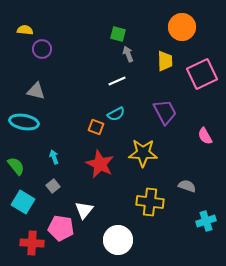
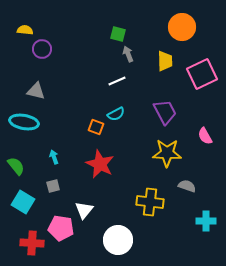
yellow star: moved 24 px right
gray square: rotated 24 degrees clockwise
cyan cross: rotated 18 degrees clockwise
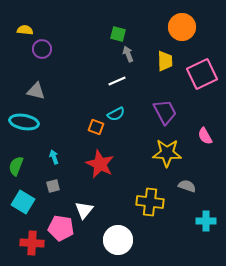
green semicircle: rotated 120 degrees counterclockwise
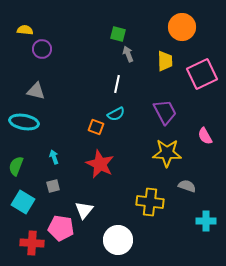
white line: moved 3 px down; rotated 54 degrees counterclockwise
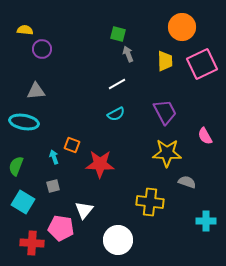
pink square: moved 10 px up
white line: rotated 48 degrees clockwise
gray triangle: rotated 18 degrees counterclockwise
orange square: moved 24 px left, 18 px down
red star: rotated 24 degrees counterclockwise
gray semicircle: moved 4 px up
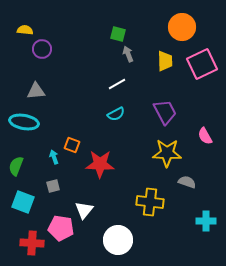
cyan square: rotated 10 degrees counterclockwise
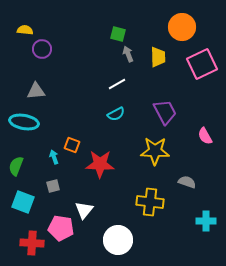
yellow trapezoid: moved 7 px left, 4 px up
yellow star: moved 12 px left, 2 px up
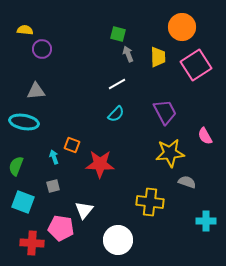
pink square: moved 6 px left, 1 px down; rotated 8 degrees counterclockwise
cyan semicircle: rotated 18 degrees counterclockwise
yellow star: moved 15 px right, 2 px down; rotated 8 degrees counterclockwise
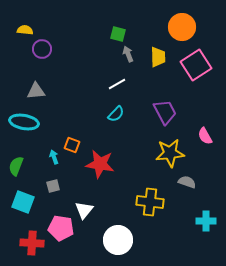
red star: rotated 8 degrees clockwise
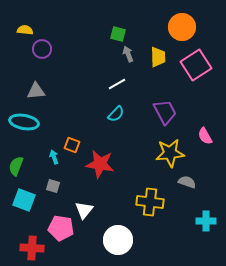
gray square: rotated 32 degrees clockwise
cyan square: moved 1 px right, 2 px up
red cross: moved 5 px down
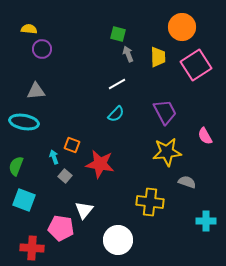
yellow semicircle: moved 4 px right, 1 px up
yellow star: moved 3 px left, 1 px up
gray square: moved 12 px right, 10 px up; rotated 24 degrees clockwise
